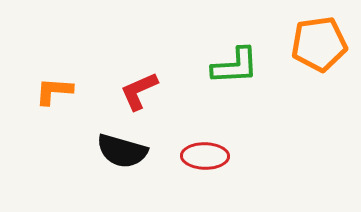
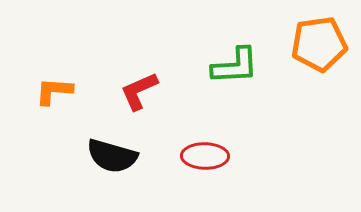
black semicircle: moved 10 px left, 5 px down
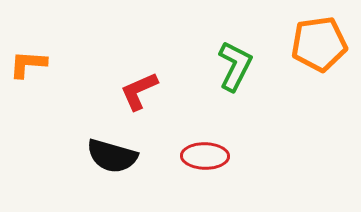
green L-shape: rotated 60 degrees counterclockwise
orange L-shape: moved 26 px left, 27 px up
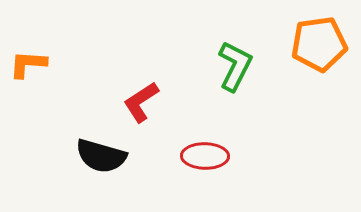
red L-shape: moved 2 px right, 11 px down; rotated 9 degrees counterclockwise
black semicircle: moved 11 px left
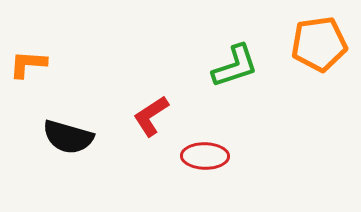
green L-shape: rotated 45 degrees clockwise
red L-shape: moved 10 px right, 14 px down
black semicircle: moved 33 px left, 19 px up
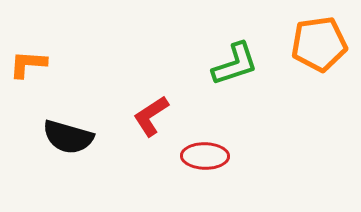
green L-shape: moved 2 px up
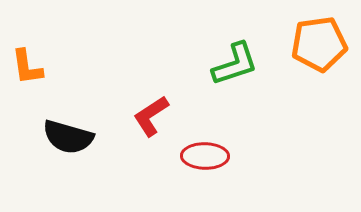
orange L-shape: moved 1 px left, 3 px down; rotated 102 degrees counterclockwise
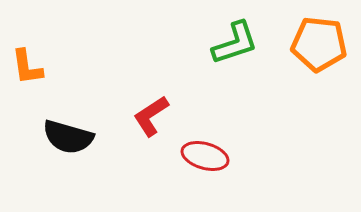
orange pentagon: rotated 14 degrees clockwise
green L-shape: moved 21 px up
red ellipse: rotated 15 degrees clockwise
